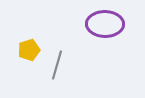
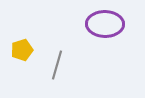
yellow pentagon: moved 7 px left
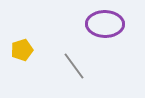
gray line: moved 17 px right, 1 px down; rotated 52 degrees counterclockwise
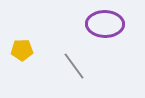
yellow pentagon: rotated 15 degrees clockwise
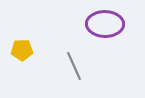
gray line: rotated 12 degrees clockwise
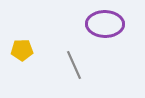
gray line: moved 1 px up
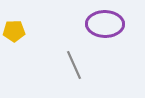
yellow pentagon: moved 8 px left, 19 px up
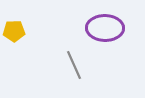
purple ellipse: moved 4 px down
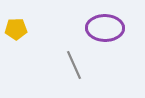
yellow pentagon: moved 2 px right, 2 px up
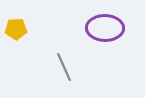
gray line: moved 10 px left, 2 px down
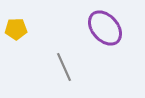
purple ellipse: rotated 48 degrees clockwise
